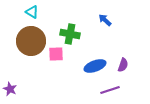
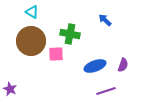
purple line: moved 4 px left, 1 px down
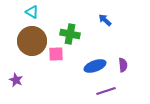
brown circle: moved 1 px right
purple semicircle: rotated 24 degrees counterclockwise
purple star: moved 6 px right, 9 px up
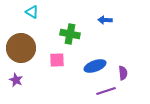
blue arrow: rotated 40 degrees counterclockwise
brown circle: moved 11 px left, 7 px down
pink square: moved 1 px right, 6 px down
purple semicircle: moved 8 px down
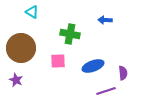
pink square: moved 1 px right, 1 px down
blue ellipse: moved 2 px left
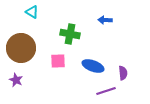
blue ellipse: rotated 40 degrees clockwise
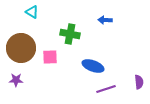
pink square: moved 8 px left, 4 px up
purple semicircle: moved 16 px right, 9 px down
purple star: rotated 24 degrees counterclockwise
purple line: moved 2 px up
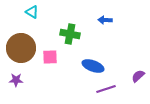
purple semicircle: moved 1 px left, 6 px up; rotated 128 degrees counterclockwise
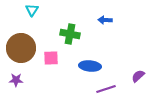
cyan triangle: moved 2 px up; rotated 32 degrees clockwise
pink square: moved 1 px right, 1 px down
blue ellipse: moved 3 px left; rotated 15 degrees counterclockwise
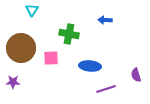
green cross: moved 1 px left
purple semicircle: moved 2 px left, 1 px up; rotated 64 degrees counterclockwise
purple star: moved 3 px left, 2 px down
